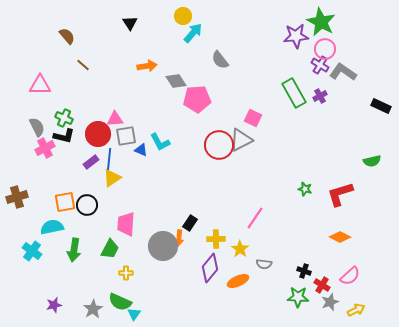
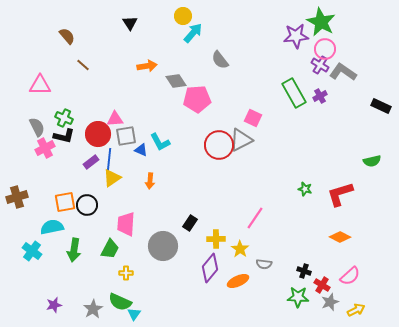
orange arrow at (179, 238): moved 29 px left, 57 px up
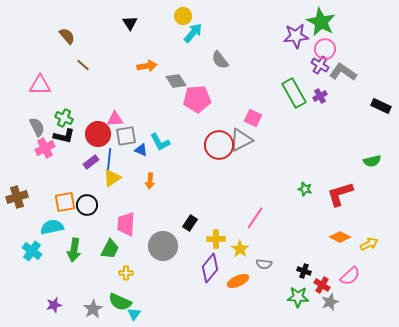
yellow arrow at (356, 310): moved 13 px right, 66 px up
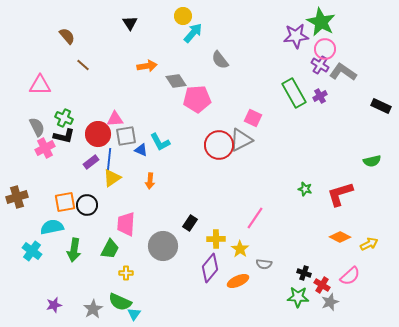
black cross at (304, 271): moved 2 px down
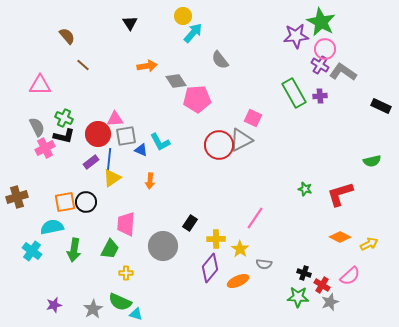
purple cross at (320, 96): rotated 24 degrees clockwise
black circle at (87, 205): moved 1 px left, 3 px up
cyan triangle at (134, 314): moved 2 px right; rotated 48 degrees counterclockwise
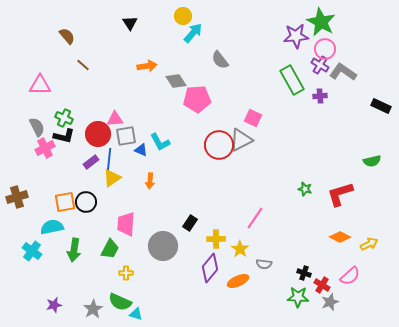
green rectangle at (294, 93): moved 2 px left, 13 px up
